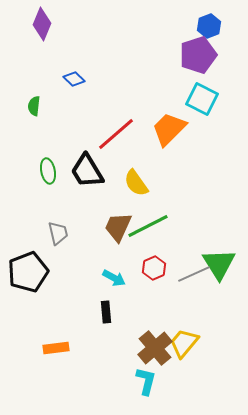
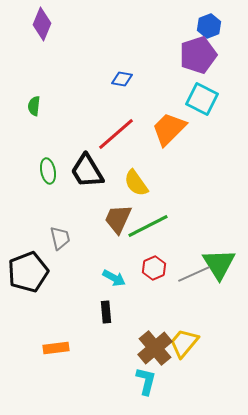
blue diamond: moved 48 px right; rotated 35 degrees counterclockwise
brown trapezoid: moved 8 px up
gray trapezoid: moved 2 px right, 5 px down
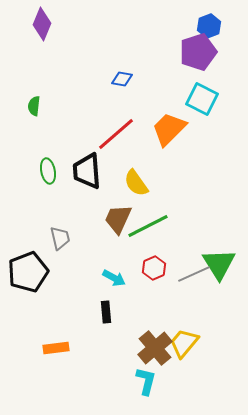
purple pentagon: moved 3 px up
black trapezoid: rotated 27 degrees clockwise
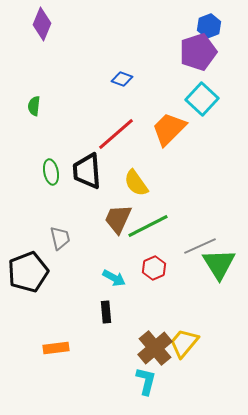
blue diamond: rotated 10 degrees clockwise
cyan square: rotated 16 degrees clockwise
green ellipse: moved 3 px right, 1 px down
gray line: moved 6 px right, 28 px up
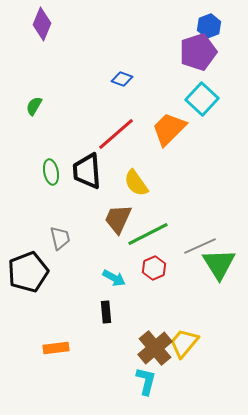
green semicircle: rotated 24 degrees clockwise
green line: moved 8 px down
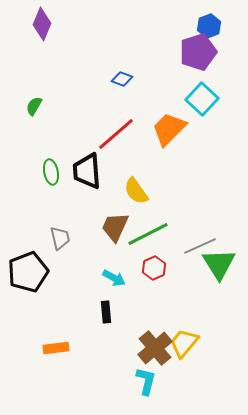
yellow semicircle: moved 8 px down
brown trapezoid: moved 3 px left, 8 px down
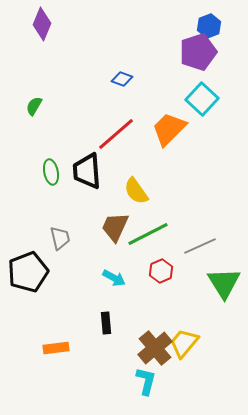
green triangle: moved 5 px right, 19 px down
red hexagon: moved 7 px right, 3 px down
black rectangle: moved 11 px down
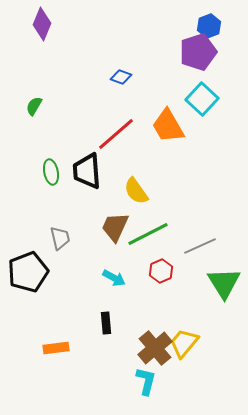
blue diamond: moved 1 px left, 2 px up
orange trapezoid: moved 1 px left, 3 px up; rotated 75 degrees counterclockwise
